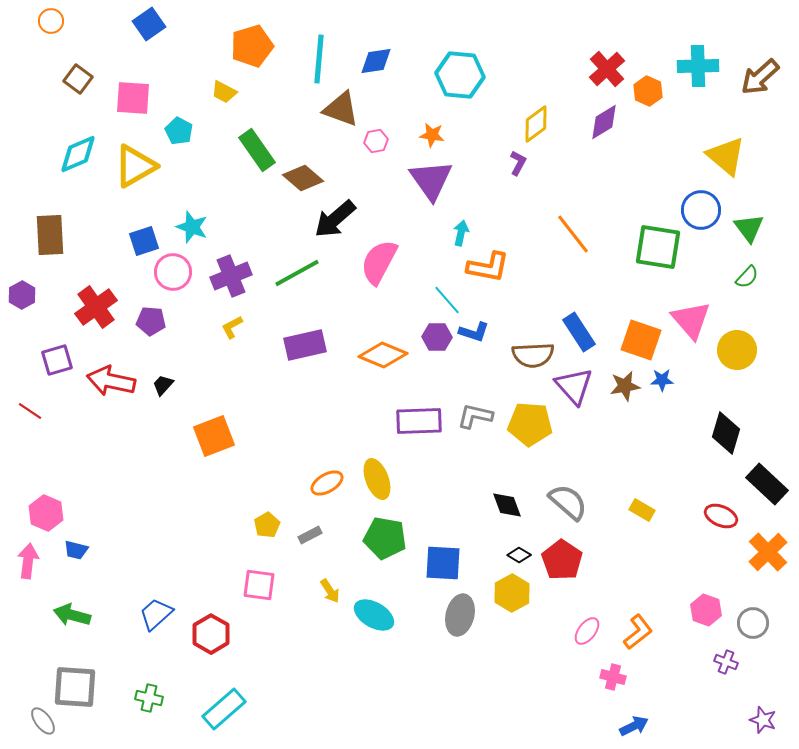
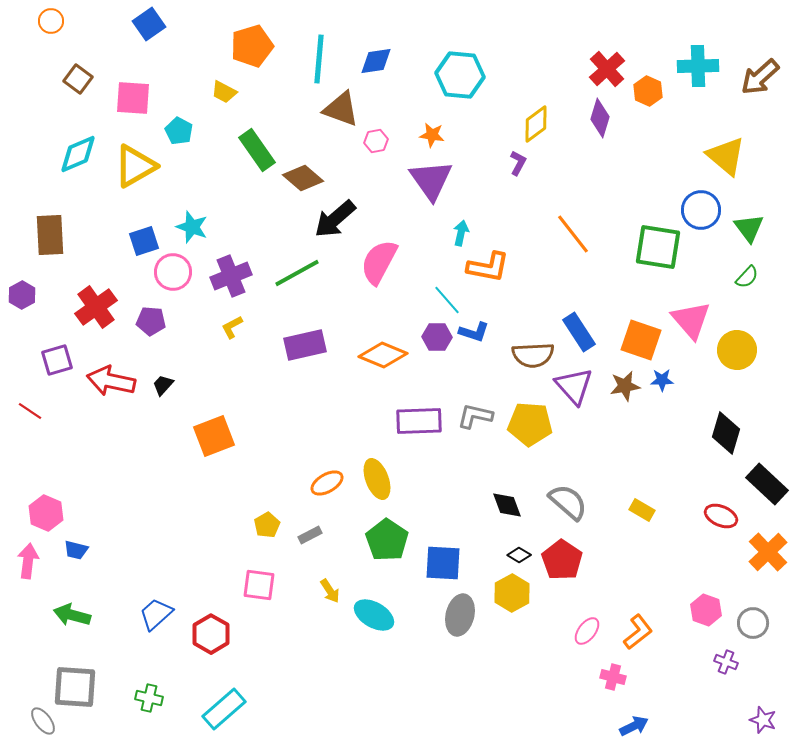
purple diamond at (604, 122): moved 4 px left, 4 px up; rotated 42 degrees counterclockwise
green pentagon at (385, 538): moved 2 px right, 2 px down; rotated 24 degrees clockwise
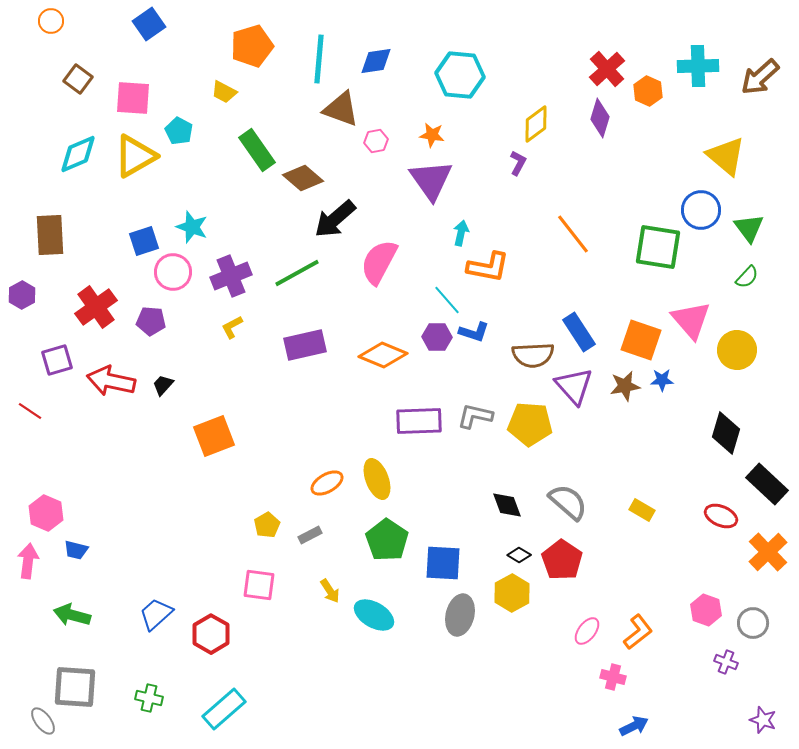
yellow triangle at (135, 166): moved 10 px up
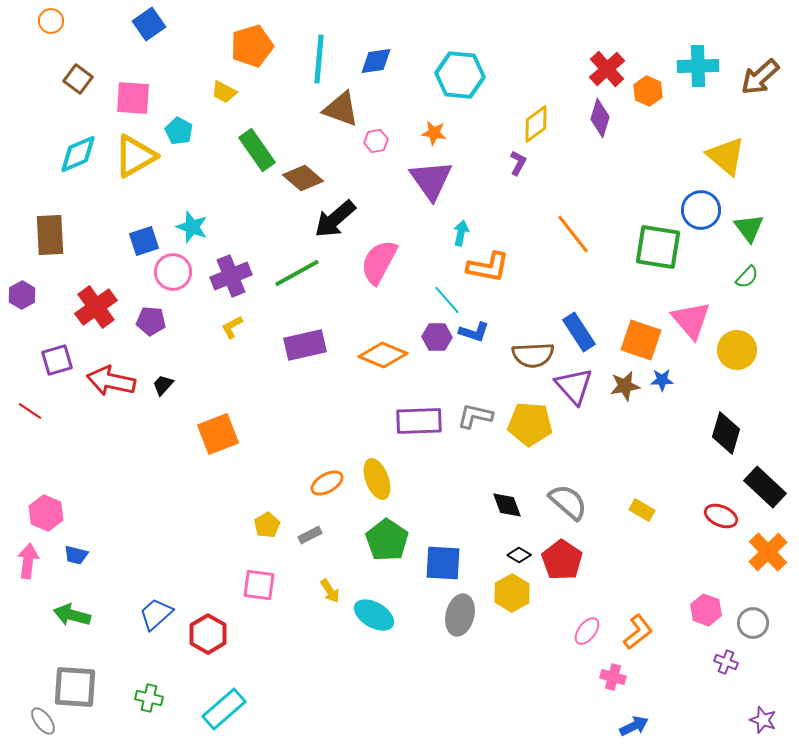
orange star at (432, 135): moved 2 px right, 2 px up
orange square at (214, 436): moved 4 px right, 2 px up
black rectangle at (767, 484): moved 2 px left, 3 px down
blue trapezoid at (76, 550): moved 5 px down
red hexagon at (211, 634): moved 3 px left
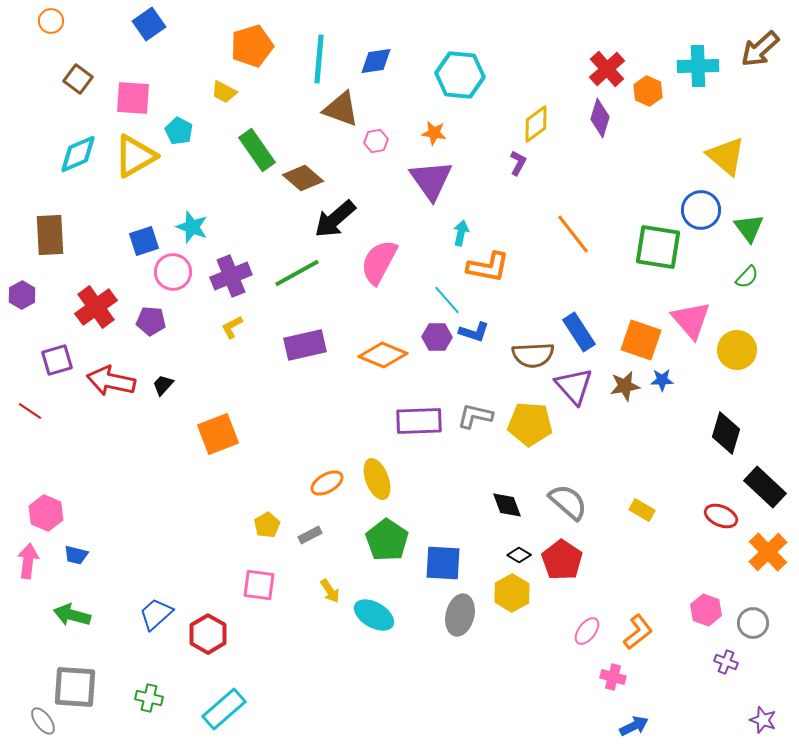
brown arrow at (760, 77): moved 28 px up
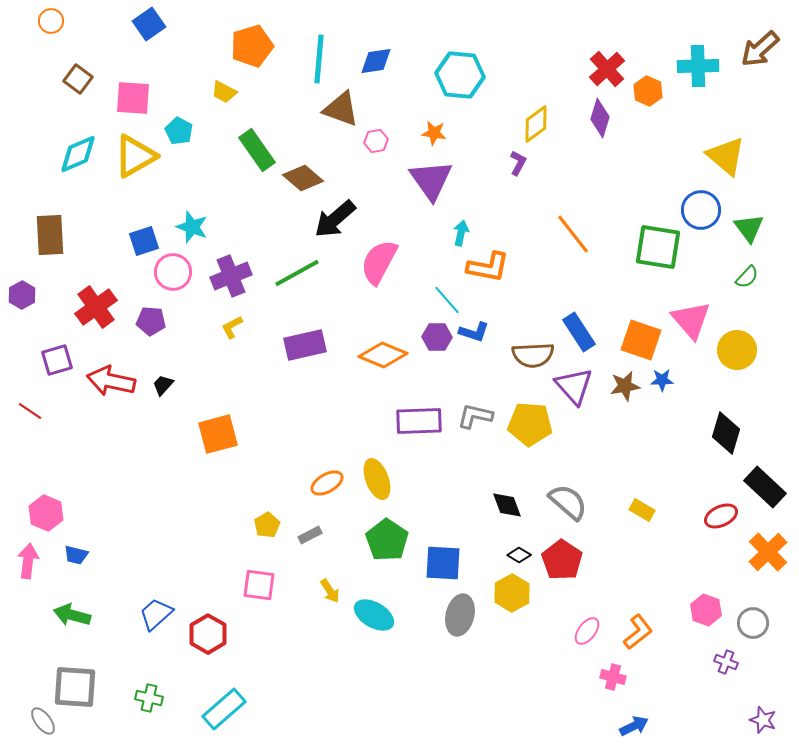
orange square at (218, 434): rotated 6 degrees clockwise
red ellipse at (721, 516): rotated 48 degrees counterclockwise
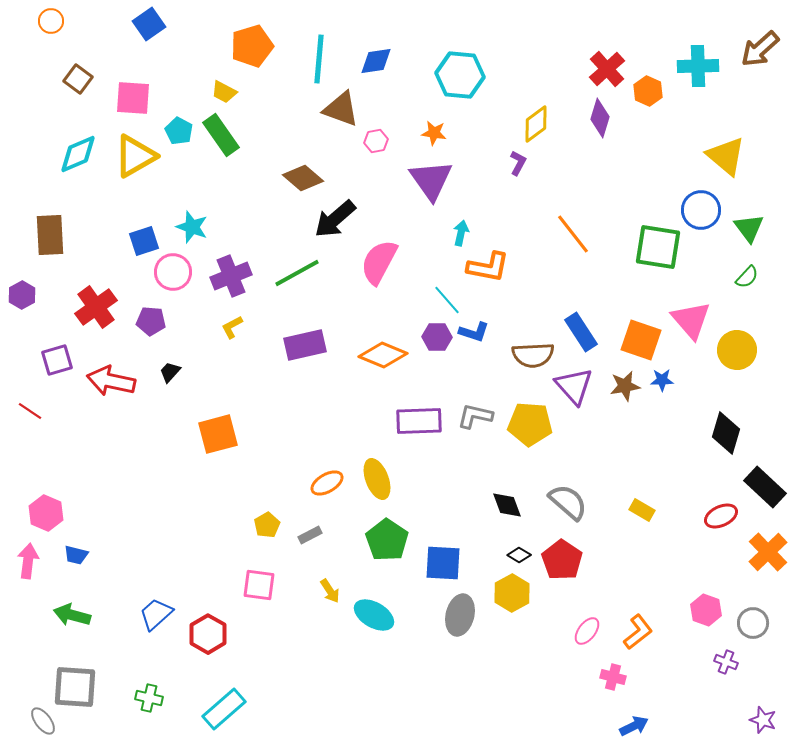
green rectangle at (257, 150): moved 36 px left, 15 px up
blue rectangle at (579, 332): moved 2 px right
black trapezoid at (163, 385): moved 7 px right, 13 px up
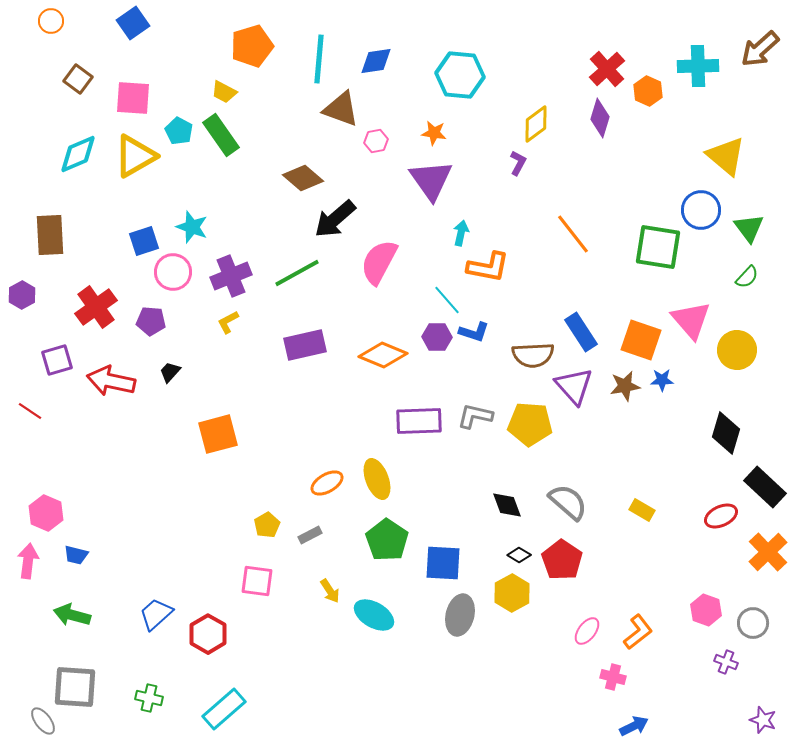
blue square at (149, 24): moved 16 px left, 1 px up
yellow L-shape at (232, 327): moved 4 px left, 5 px up
pink square at (259, 585): moved 2 px left, 4 px up
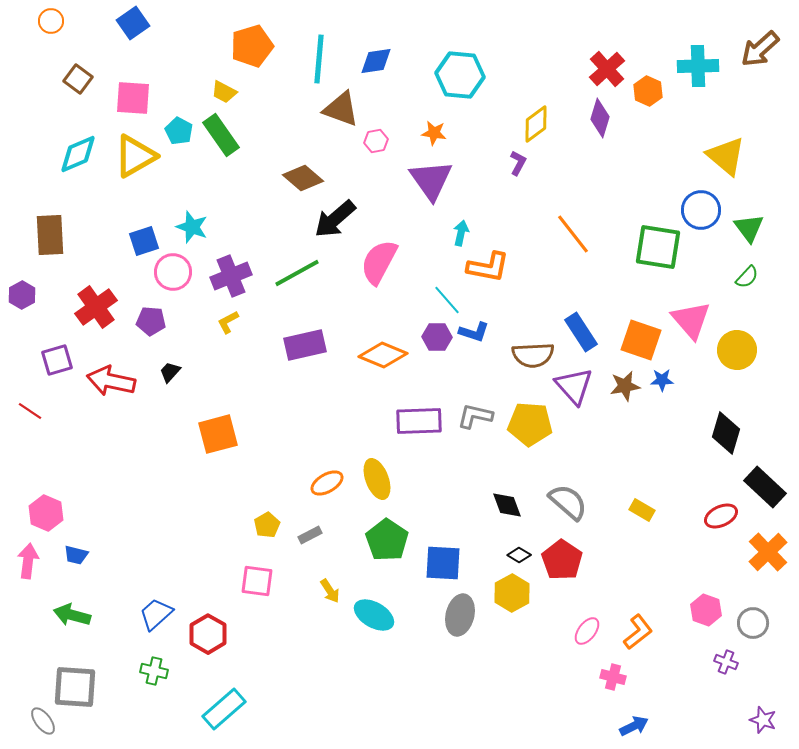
green cross at (149, 698): moved 5 px right, 27 px up
